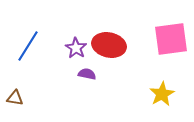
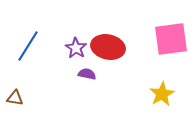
red ellipse: moved 1 px left, 2 px down
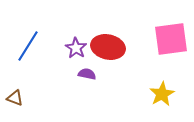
brown triangle: rotated 12 degrees clockwise
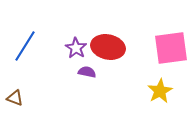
pink square: moved 9 px down
blue line: moved 3 px left
purple semicircle: moved 2 px up
yellow star: moved 2 px left, 3 px up
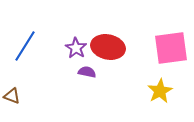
brown triangle: moved 3 px left, 2 px up
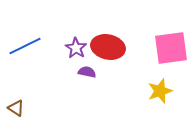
blue line: rotated 32 degrees clockwise
yellow star: rotated 10 degrees clockwise
brown triangle: moved 4 px right, 12 px down; rotated 12 degrees clockwise
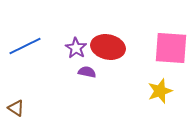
pink square: rotated 12 degrees clockwise
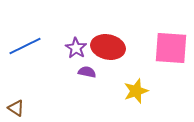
yellow star: moved 24 px left
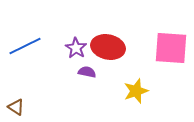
brown triangle: moved 1 px up
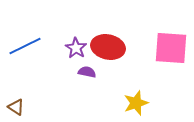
yellow star: moved 12 px down
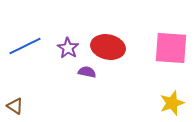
purple star: moved 8 px left
yellow star: moved 36 px right
brown triangle: moved 1 px left, 1 px up
